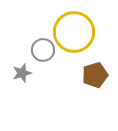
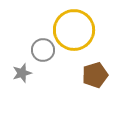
yellow circle: moved 2 px up
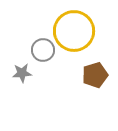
yellow circle: moved 1 px down
gray star: rotated 12 degrees clockwise
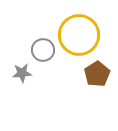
yellow circle: moved 5 px right, 4 px down
brown pentagon: moved 2 px right, 1 px up; rotated 15 degrees counterclockwise
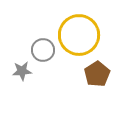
gray star: moved 2 px up
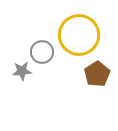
gray circle: moved 1 px left, 2 px down
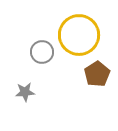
gray star: moved 3 px right, 21 px down
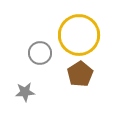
gray circle: moved 2 px left, 1 px down
brown pentagon: moved 17 px left
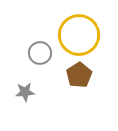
brown pentagon: moved 1 px left, 1 px down
